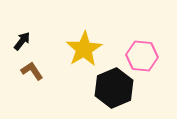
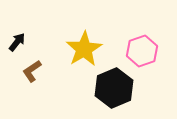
black arrow: moved 5 px left, 1 px down
pink hexagon: moved 5 px up; rotated 24 degrees counterclockwise
brown L-shape: rotated 90 degrees counterclockwise
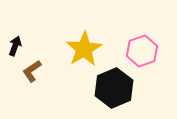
black arrow: moved 2 px left, 4 px down; rotated 18 degrees counterclockwise
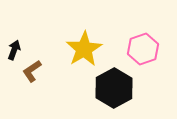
black arrow: moved 1 px left, 4 px down
pink hexagon: moved 1 px right, 2 px up
black hexagon: rotated 6 degrees counterclockwise
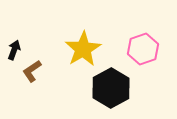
yellow star: moved 1 px left
black hexagon: moved 3 px left
